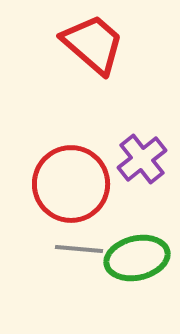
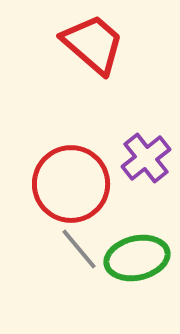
purple cross: moved 4 px right, 1 px up
gray line: rotated 45 degrees clockwise
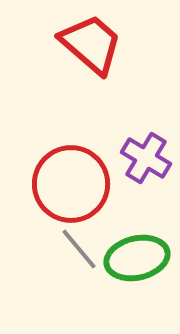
red trapezoid: moved 2 px left
purple cross: rotated 21 degrees counterclockwise
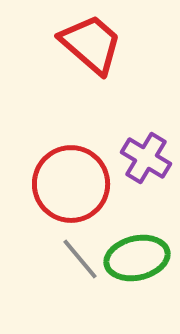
gray line: moved 1 px right, 10 px down
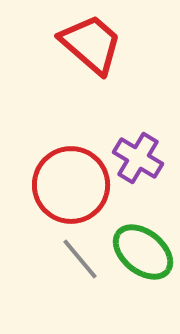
purple cross: moved 8 px left
red circle: moved 1 px down
green ellipse: moved 6 px right, 6 px up; rotated 52 degrees clockwise
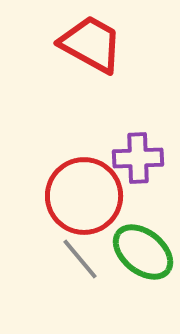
red trapezoid: rotated 12 degrees counterclockwise
purple cross: rotated 33 degrees counterclockwise
red circle: moved 13 px right, 11 px down
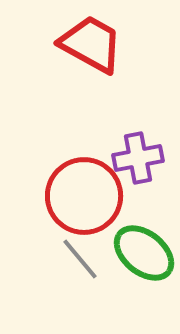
purple cross: rotated 9 degrees counterclockwise
green ellipse: moved 1 px right, 1 px down
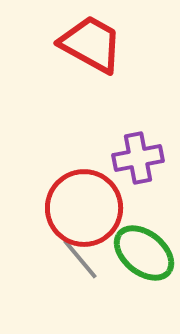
red circle: moved 12 px down
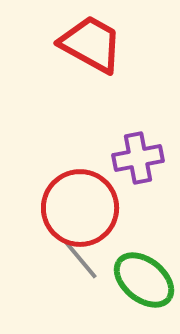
red circle: moved 4 px left
green ellipse: moved 27 px down
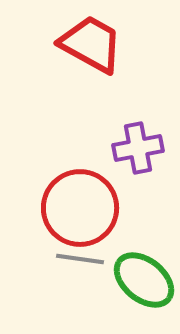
purple cross: moved 10 px up
gray line: rotated 42 degrees counterclockwise
